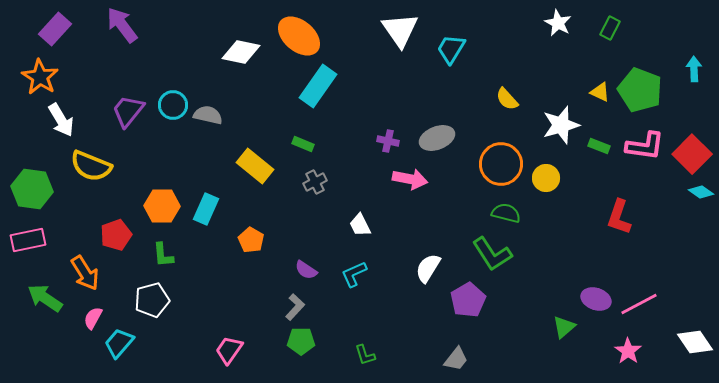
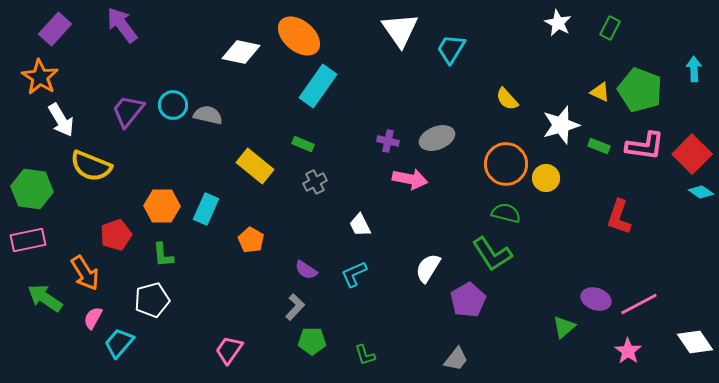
orange circle at (501, 164): moved 5 px right
green pentagon at (301, 341): moved 11 px right
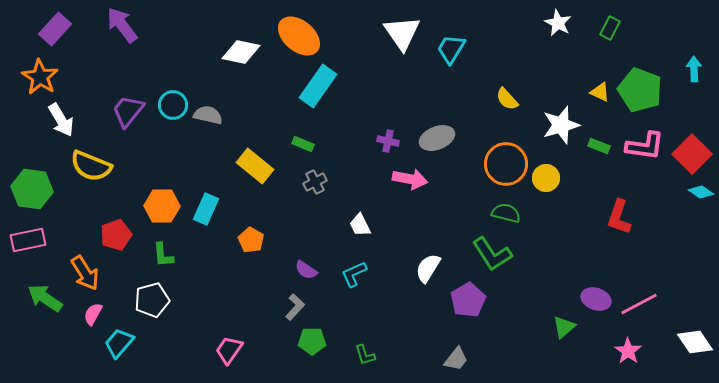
white triangle at (400, 30): moved 2 px right, 3 px down
pink semicircle at (93, 318): moved 4 px up
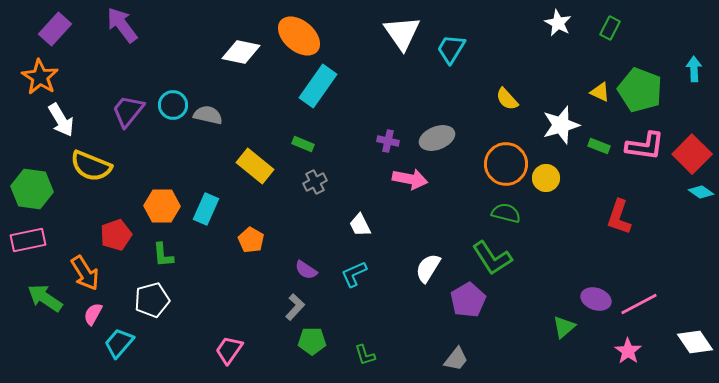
green L-shape at (492, 254): moved 4 px down
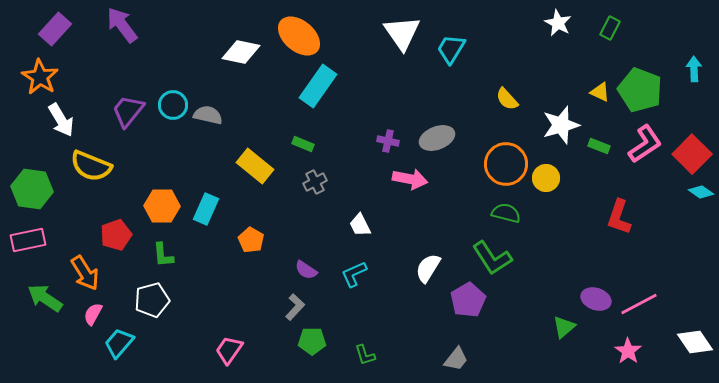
pink L-shape at (645, 146): moved 2 px up; rotated 42 degrees counterclockwise
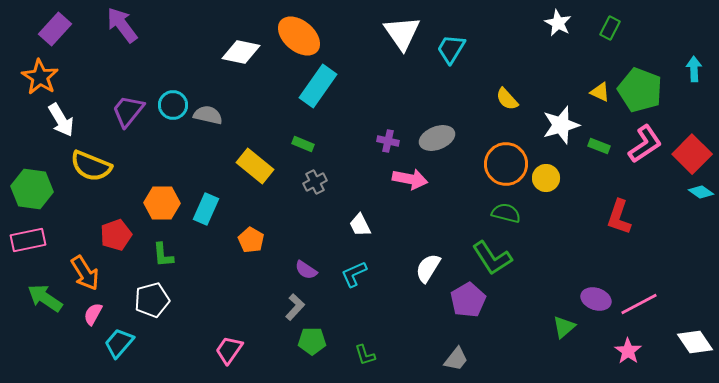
orange hexagon at (162, 206): moved 3 px up
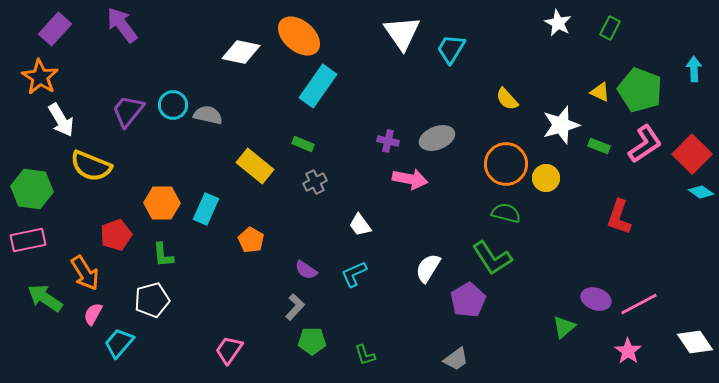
white trapezoid at (360, 225): rotated 10 degrees counterclockwise
gray trapezoid at (456, 359): rotated 16 degrees clockwise
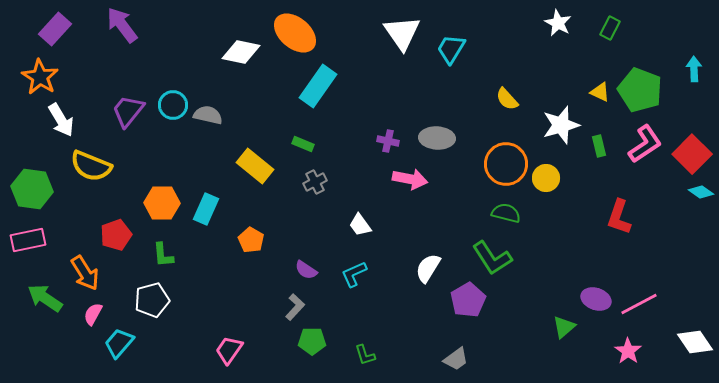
orange ellipse at (299, 36): moved 4 px left, 3 px up
gray ellipse at (437, 138): rotated 24 degrees clockwise
green rectangle at (599, 146): rotated 55 degrees clockwise
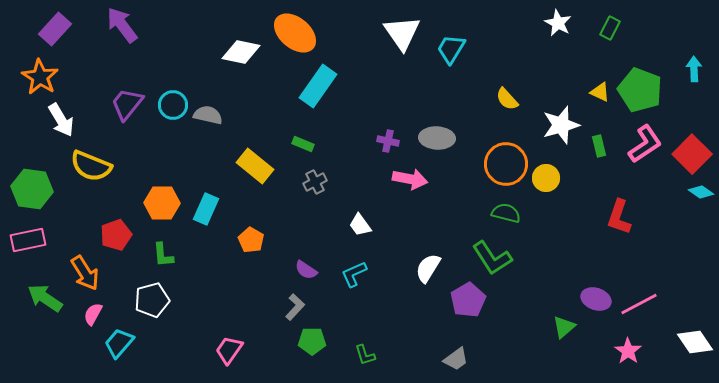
purple trapezoid at (128, 111): moved 1 px left, 7 px up
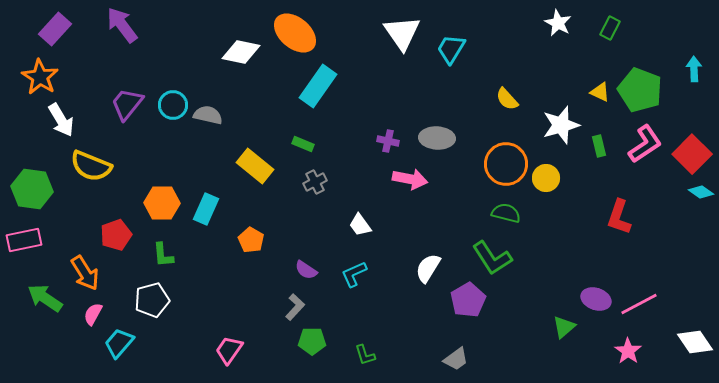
pink rectangle at (28, 240): moved 4 px left
